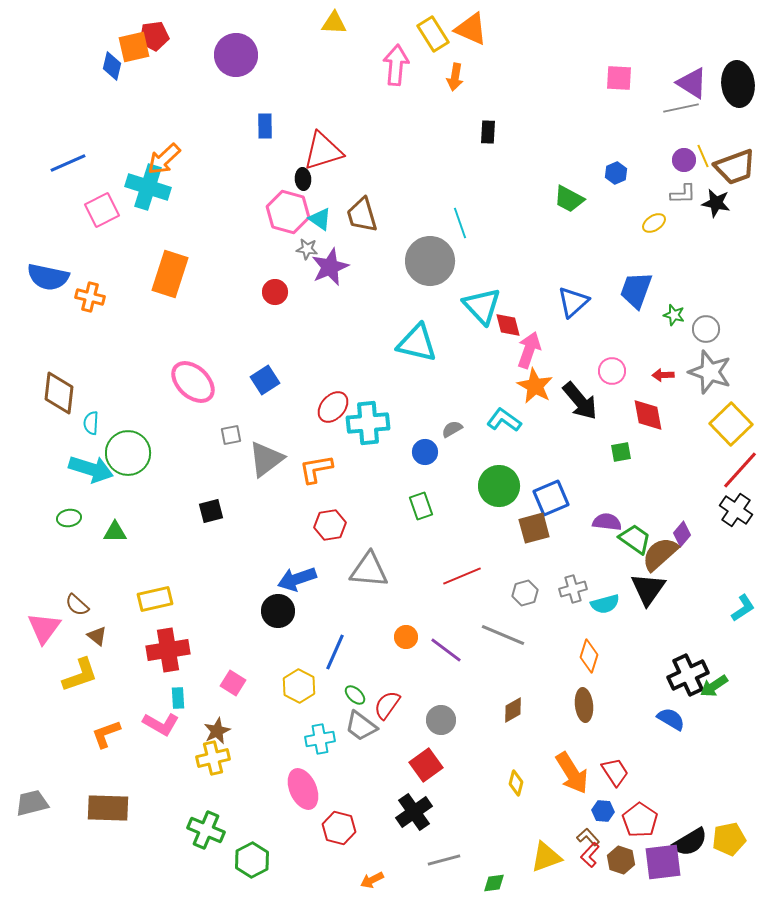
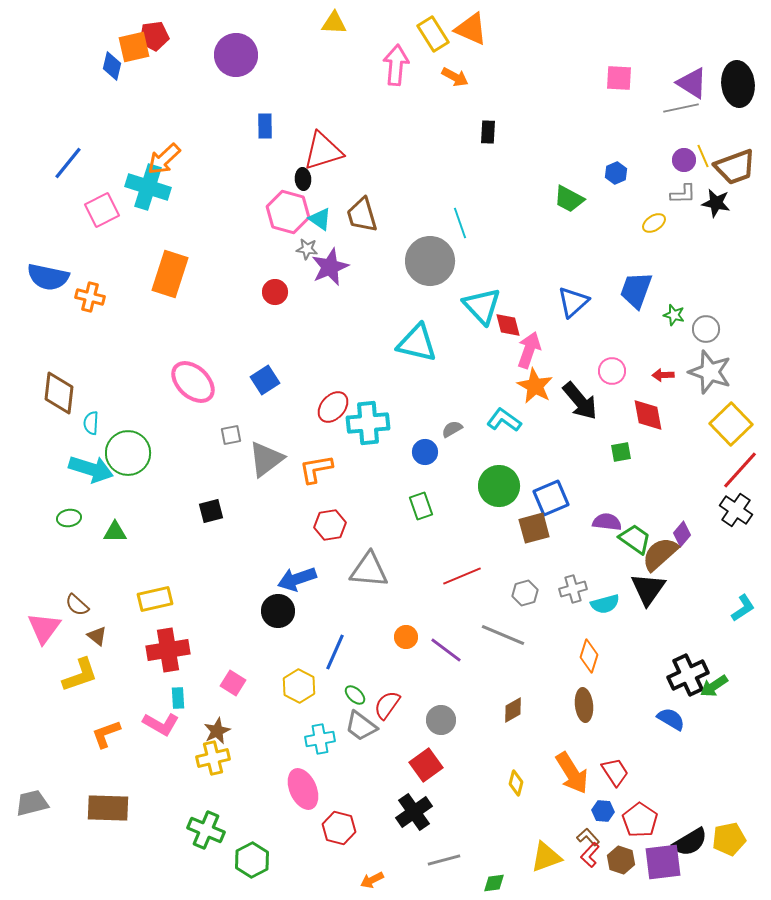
orange arrow at (455, 77): rotated 72 degrees counterclockwise
blue line at (68, 163): rotated 27 degrees counterclockwise
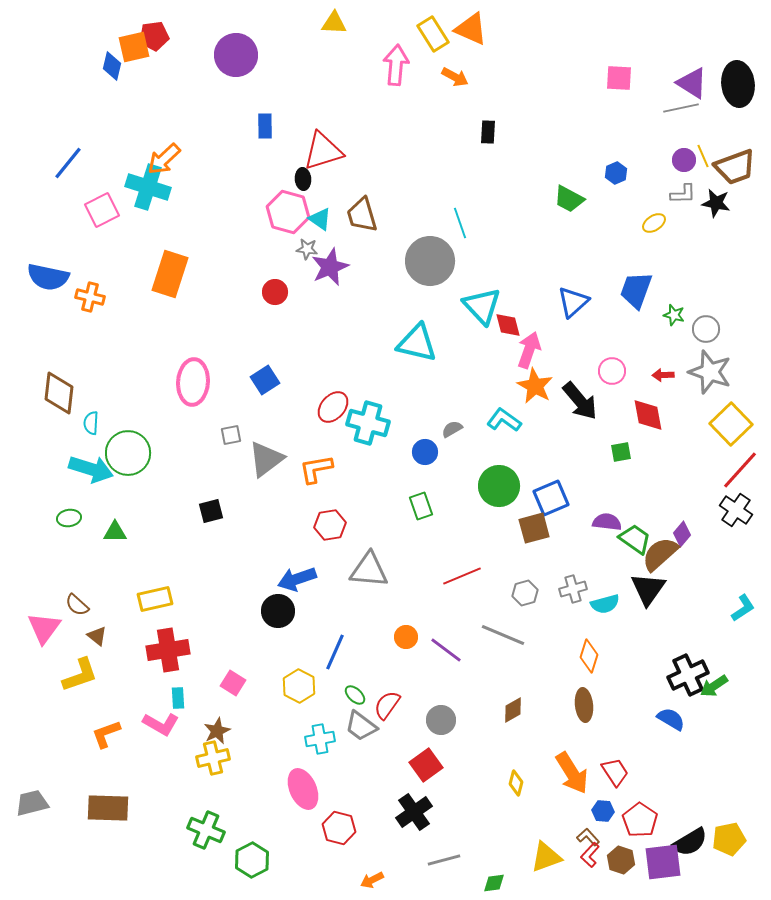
pink ellipse at (193, 382): rotated 51 degrees clockwise
cyan cross at (368, 423): rotated 21 degrees clockwise
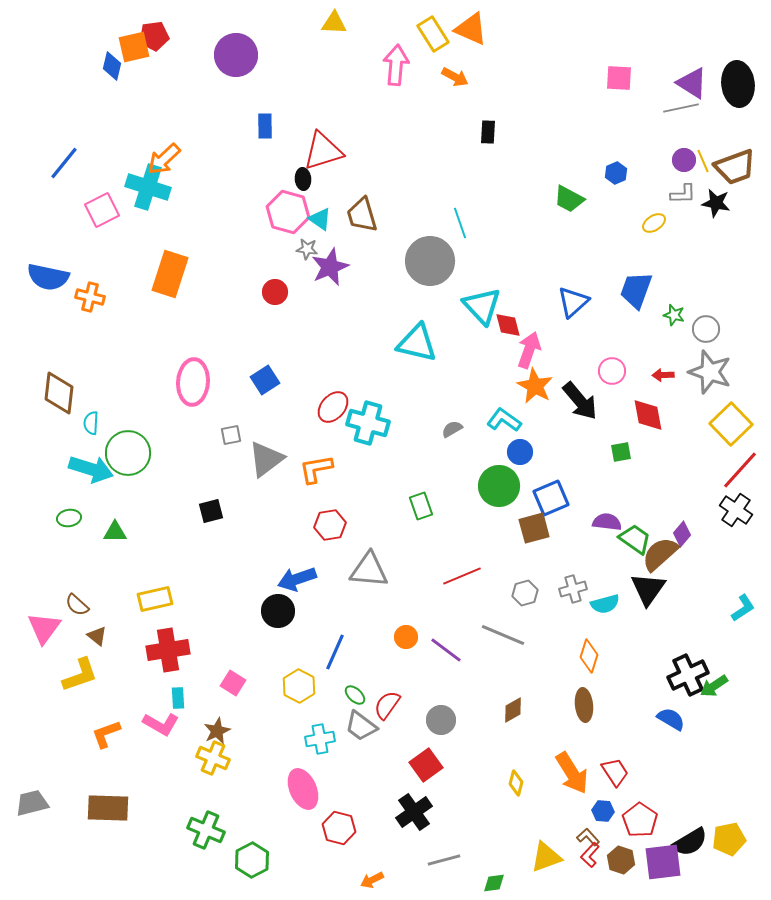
yellow line at (703, 156): moved 5 px down
blue line at (68, 163): moved 4 px left
blue circle at (425, 452): moved 95 px right
yellow cross at (213, 758): rotated 36 degrees clockwise
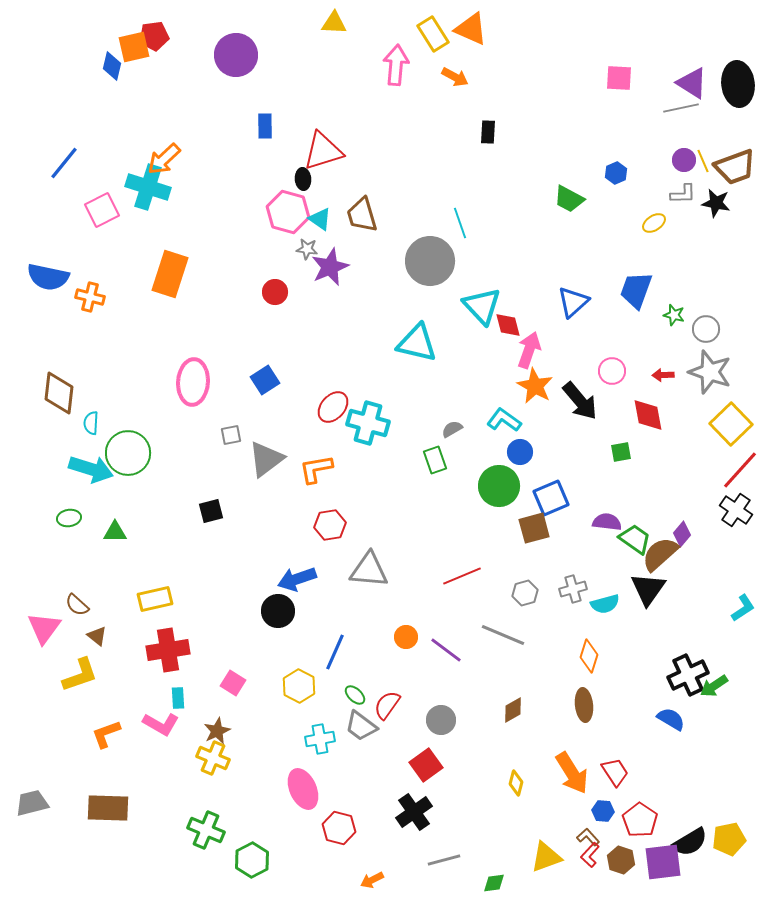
green rectangle at (421, 506): moved 14 px right, 46 px up
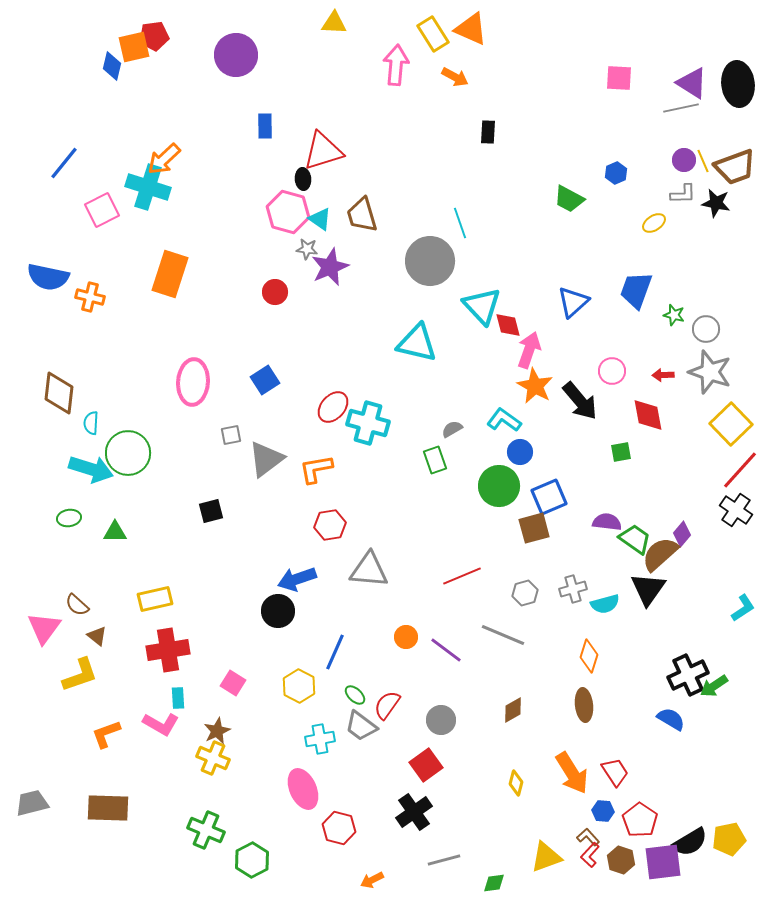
blue square at (551, 498): moved 2 px left, 1 px up
